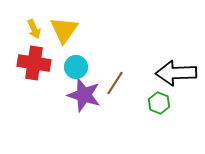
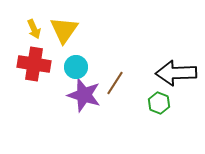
red cross: moved 1 px down
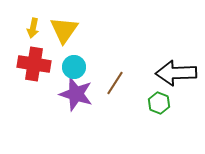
yellow arrow: moved 1 px left, 1 px up; rotated 36 degrees clockwise
cyan circle: moved 2 px left
purple star: moved 8 px left, 1 px up
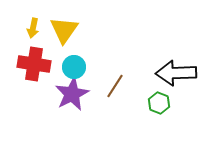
brown line: moved 3 px down
purple star: moved 4 px left; rotated 28 degrees clockwise
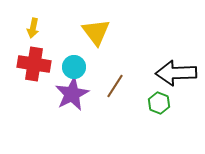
yellow triangle: moved 32 px right, 2 px down; rotated 12 degrees counterclockwise
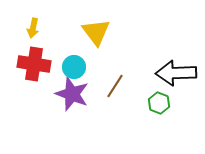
purple star: rotated 24 degrees counterclockwise
